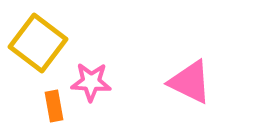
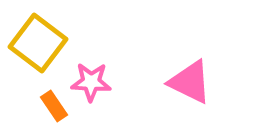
orange rectangle: rotated 24 degrees counterclockwise
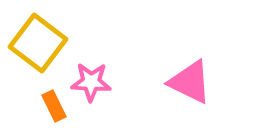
orange rectangle: rotated 8 degrees clockwise
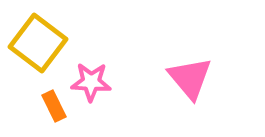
pink triangle: moved 4 px up; rotated 24 degrees clockwise
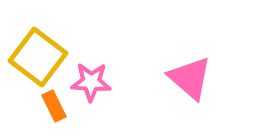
yellow square: moved 14 px down
pink triangle: rotated 9 degrees counterclockwise
